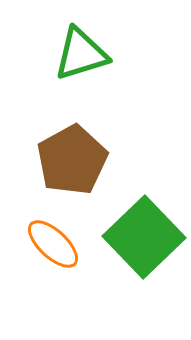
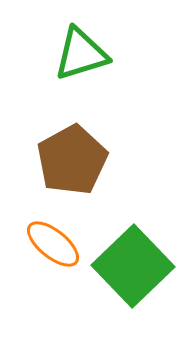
green square: moved 11 px left, 29 px down
orange ellipse: rotated 4 degrees counterclockwise
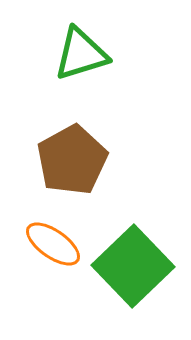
orange ellipse: rotated 4 degrees counterclockwise
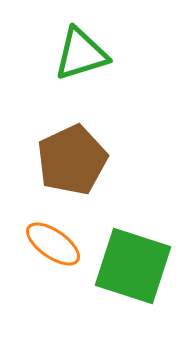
brown pentagon: rotated 4 degrees clockwise
green square: rotated 28 degrees counterclockwise
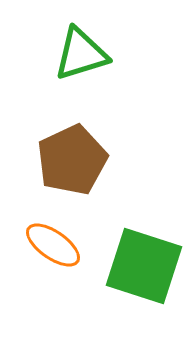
orange ellipse: moved 1 px down
green square: moved 11 px right
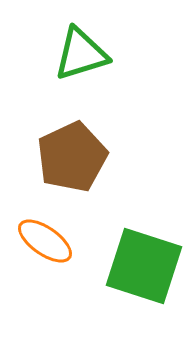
brown pentagon: moved 3 px up
orange ellipse: moved 8 px left, 4 px up
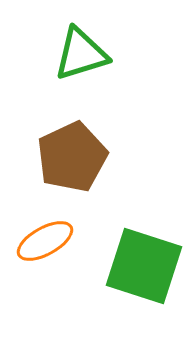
orange ellipse: rotated 64 degrees counterclockwise
